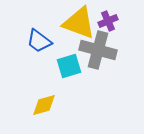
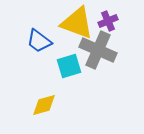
yellow triangle: moved 2 px left
gray cross: rotated 9 degrees clockwise
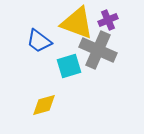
purple cross: moved 1 px up
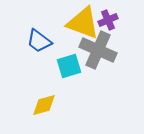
yellow triangle: moved 6 px right
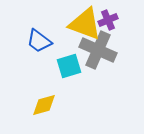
yellow triangle: moved 2 px right, 1 px down
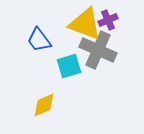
blue trapezoid: moved 1 px up; rotated 16 degrees clockwise
yellow diamond: rotated 8 degrees counterclockwise
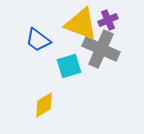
yellow triangle: moved 4 px left
blue trapezoid: moved 1 px left; rotated 16 degrees counterclockwise
gray cross: moved 3 px right, 1 px up
yellow diamond: rotated 8 degrees counterclockwise
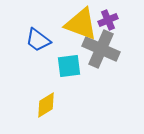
cyan square: rotated 10 degrees clockwise
yellow diamond: moved 2 px right
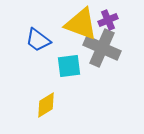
gray cross: moved 1 px right, 1 px up
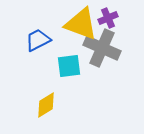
purple cross: moved 2 px up
blue trapezoid: rotated 116 degrees clockwise
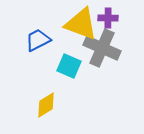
purple cross: rotated 24 degrees clockwise
cyan square: rotated 30 degrees clockwise
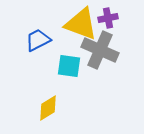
purple cross: rotated 12 degrees counterclockwise
gray cross: moved 2 px left, 2 px down
cyan square: rotated 15 degrees counterclockwise
yellow diamond: moved 2 px right, 3 px down
